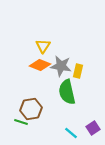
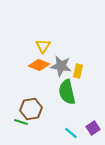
orange diamond: moved 1 px left
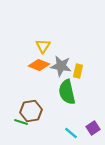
brown hexagon: moved 2 px down
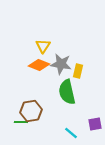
gray star: moved 2 px up
green line: rotated 16 degrees counterclockwise
purple square: moved 2 px right, 4 px up; rotated 24 degrees clockwise
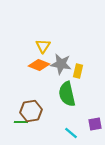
green semicircle: moved 2 px down
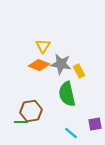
yellow rectangle: moved 1 px right; rotated 40 degrees counterclockwise
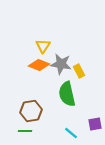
green line: moved 4 px right, 9 px down
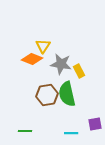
orange diamond: moved 7 px left, 6 px up
brown hexagon: moved 16 px right, 16 px up
cyan line: rotated 40 degrees counterclockwise
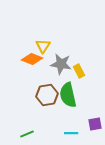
green semicircle: moved 1 px right, 1 px down
green line: moved 2 px right, 3 px down; rotated 24 degrees counterclockwise
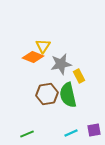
orange diamond: moved 1 px right, 2 px up
gray star: rotated 20 degrees counterclockwise
yellow rectangle: moved 5 px down
brown hexagon: moved 1 px up
purple square: moved 1 px left, 6 px down
cyan line: rotated 24 degrees counterclockwise
